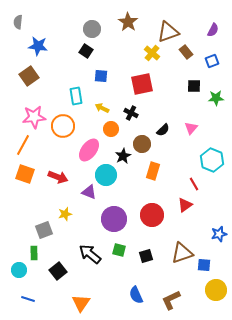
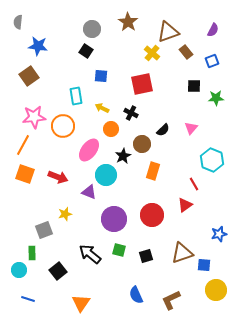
green rectangle at (34, 253): moved 2 px left
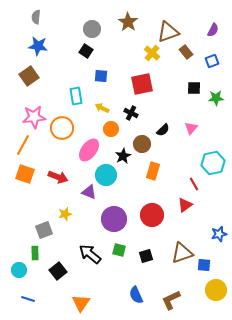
gray semicircle at (18, 22): moved 18 px right, 5 px up
black square at (194, 86): moved 2 px down
orange circle at (63, 126): moved 1 px left, 2 px down
cyan hexagon at (212, 160): moved 1 px right, 3 px down; rotated 25 degrees clockwise
green rectangle at (32, 253): moved 3 px right
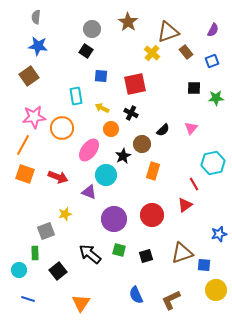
red square at (142, 84): moved 7 px left
gray square at (44, 230): moved 2 px right, 1 px down
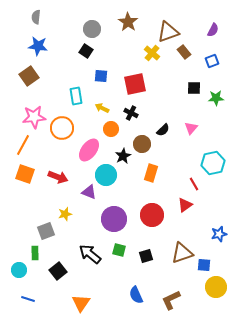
brown rectangle at (186, 52): moved 2 px left
orange rectangle at (153, 171): moved 2 px left, 2 px down
yellow circle at (216, 290): moved 3 px up
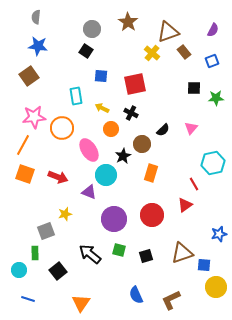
pink ellipse at (89, 150): rotated 70 degrees counterclockwise
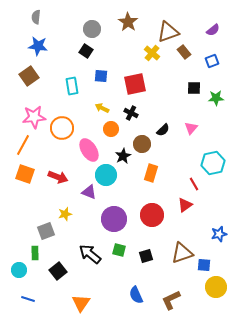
purple semicircle at (213, 30): rotated 24 degrees clockwise
cyan rectangle at (76, 96): moved 4 px left, 10 px up
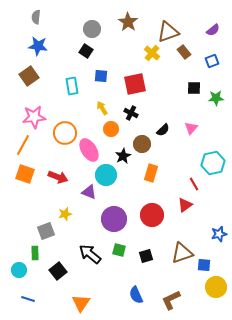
yellow arrow at (102, 108): rotated 32 degrees clockwise
orange circle at (62, 128): moved 3 px right, 5 px down
